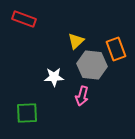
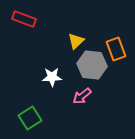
white star: moved 2 px left
pink arrow: rotated 36 degrees clockwise
green square: moved 3 px right, 5 px down; rotated 30 degrees counterclockwise
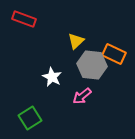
orange rectangle: moved 2 px left, 5 px down; rotated 45 degrees counterclockwise
white star: rotated 30 degrees clockwise
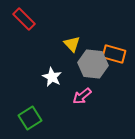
red rectangle: rotated 25 degrees clockwise
yellow triangle: moved 4 px left, 3 px down; rotated 30 degrees counterclockwise
orange rectangle: rotated 10 degrees counterclockwise
gray hexagon: moved 1 px right, 1 px up
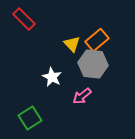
orange rectangle: moved 17 px left, 14 px up; rotated 55 degrees counterclockwise
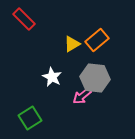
yellow triangle: rotated 42 degrees clockwise
gray hexagon: moved 2 px right, 14 px down
